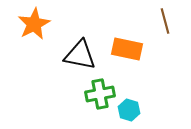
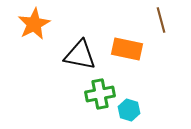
brown line: moved 4 px left, 1 px up
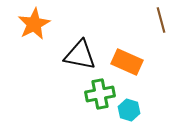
orange rectangle: moved 13 px down; rotated 12 degrees clockwise
